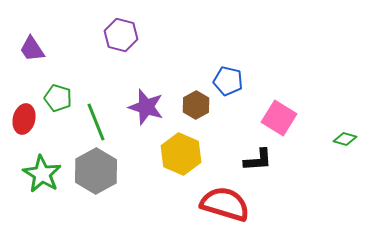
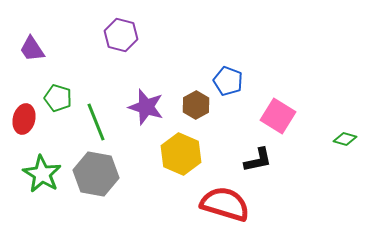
blue pentagon: rotated 8 degrees clockwise
pink square: moved 1 px left, 2 px up
black L-shape: rotated 8 degrees counterclockwise
gray hexagon: moved 3 px down; rotated 21 degrees counterclockwise
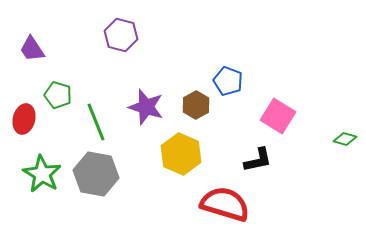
green pentagon: moved 3 px up
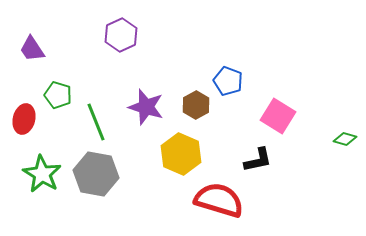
purple hexagon: rotated 20 degrees clockwise
red semicircle: moved 6 px left, 4 px up
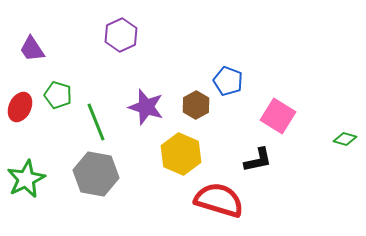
red ellipse: moved 4 px left, 12 px up; rotated 12 degrees clockwise
green star: moved 16 px left, 5 px down; rotated 15 degrees clockwise
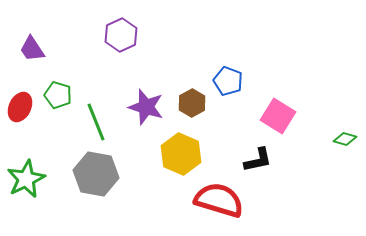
brown hexagon: moved 4 px left, 2 px up
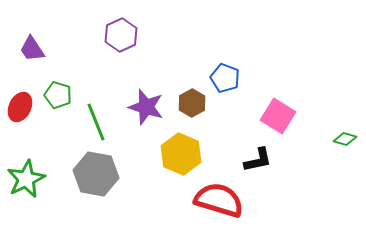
blue pentagon: moved 3 px left, 3 px up
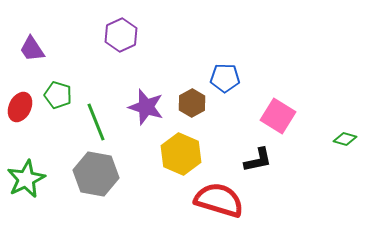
blue pentagon: rotated 20 degrees counterclockwise
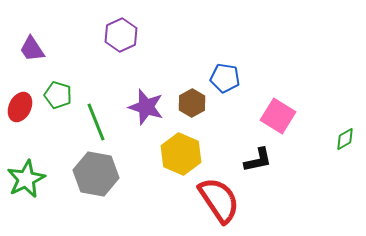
blue pentagon: rotated 8 degrees clockwise
green diamond: rotated 45 degrees counterclockwise
red semicircle: rotated 39 degrees clockwise
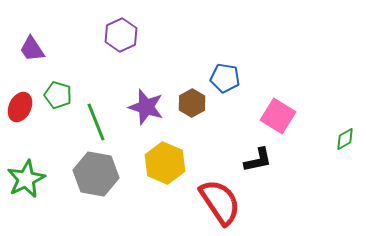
yellow hexagon: moved 16 px left, 9 px down
red semicircle: moved 1 px right, 2 px down
